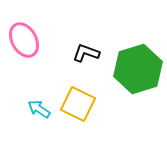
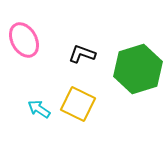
black L-shape: moved 4 px left, 1 px down
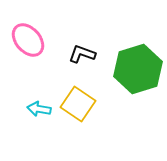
pink ellipse: moved 4 px right; rotated 12 degrees counterclockwise
yellow square: rotated 8 degrees clockwise
cyan arrow: rotated 25 degrees counterclockwise
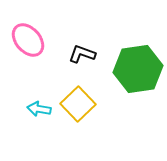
green hexagon: rotated 9 degrees clockwise
yellow square: rotated 12 degrees clockwise
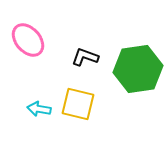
black L-shape: moved 3 px right, 3 px down
yellow square: rotated 32 degrees counterclockwise
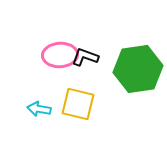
pink ellipse: moved 32 px right, 15 px down; rotated 52 degrees counterclockwise
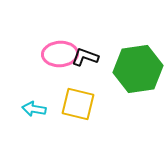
pink ellipse: moved 1 px up
cyan arrow: moved 5 px left
